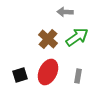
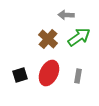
gray arrow: moved 1 px right, 3 px down
green arrow: moved 2 px right
red ellipse: moved 1 px right, 1 px down
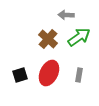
gray rectangle: moved 1 px right, 1 px up
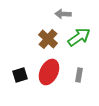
gray arrow: moved 3 px left, 1 px up
red ellipse: moved 1 px up
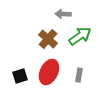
green arrow: moved 1 px right, 1 px up
black square: moved 1 px down
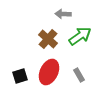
gray rectangle: rotated 40 degrees counterclockwise
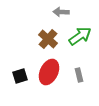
gray arrow: moved 2 px left, 2 px up
gray rectangle: rotated 16 degrees clockwise
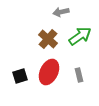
gray arrow: rotated 14 degrees counterclockwise
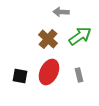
gray arrow: rotated 14 degrees clockwise
black square: rotated 28 degrees clockwise
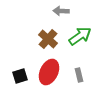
gray arrow: moved 1 px up
black square: rotated 28 degrees counterclockwise
